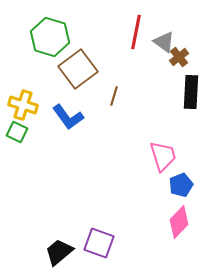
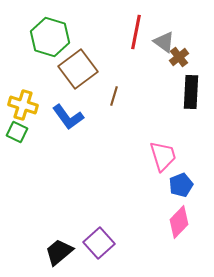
purple square: rotated 28 degrees clockwise
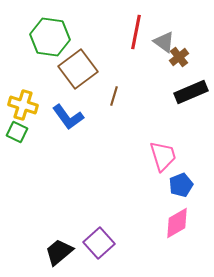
green hexagon: rotated 9 degrees counterclockwise
black rectangle: rotated 64 degrees clockwise
pink diamond: moved 2 px left, 1 px down; rotated 16 degrees clockwise
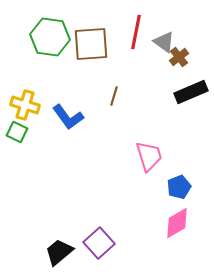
brown square: moved 13 px right, 25 px up; rotated 33 degrees clockwise
yellow cross: moved 2 px right
pink trapezoid: moved 14 px left
blue pentagon: moved 2 px left, 2 px down
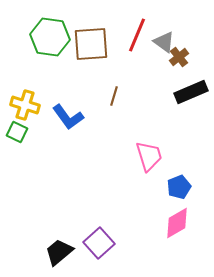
red line: moved 1 px right, 3 px down; rotated 12 degrees clockwise
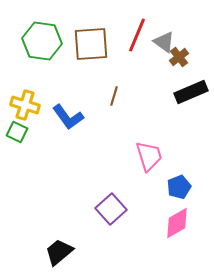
green hexagon: moved 8 px left, 4 px down
purple square: moved 12 px right, 34 px up
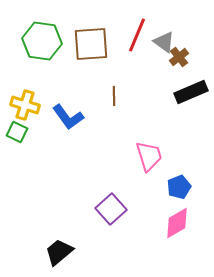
brown line: rotated 18 degrees counterclockwise
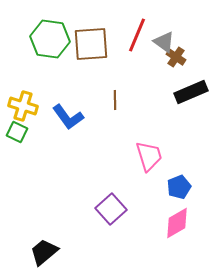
green hexagon: moved 8 px right, 2 px up
brown cross: moved 3 px left; rotated 18 degrees counterclockwise
brown line: moved 1 px right, 4 px down
yellow cross: moved 2 px left, 1 px down
black trapezoid: moved 15 px left
